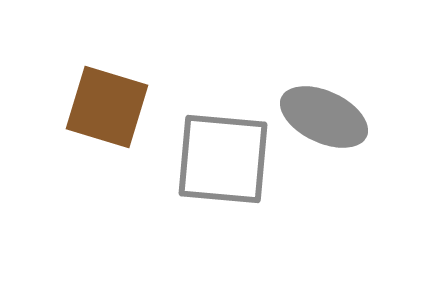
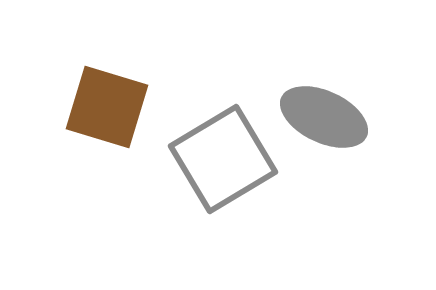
gray square: rotated 36 degrees counterclockwise
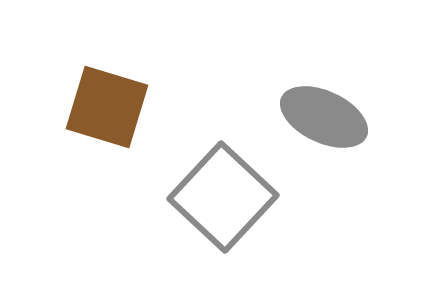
gray square: moved 38 px down; rotated 16 degrees counterclockwise
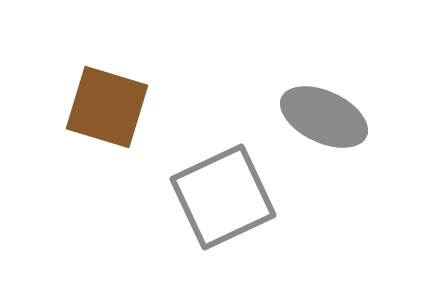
gray square: rotated 22 degrees clockwise
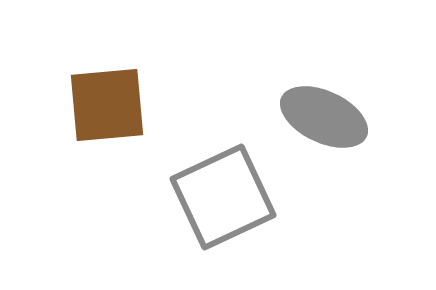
brown square: moved 2 px up; rotated 22 degrees counterclockwise
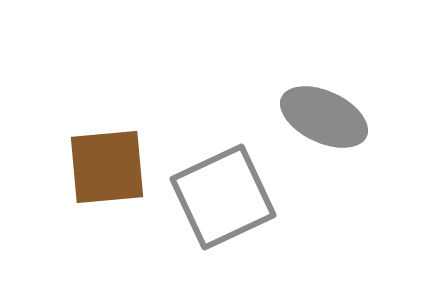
brown square: moved 62 px down
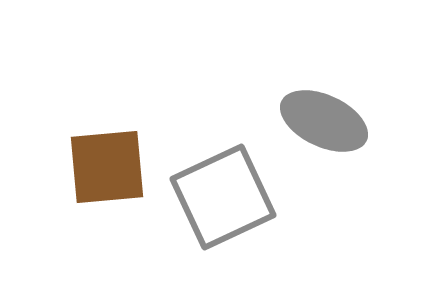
gray ellipse: moved 4 px down
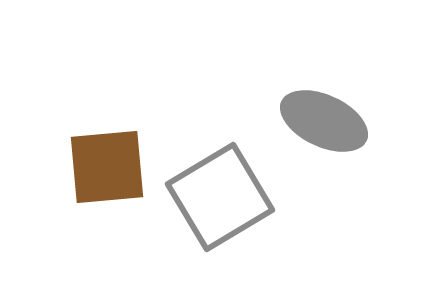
gray square: moved 3 px left; rotated 6 degrees counterclockwise
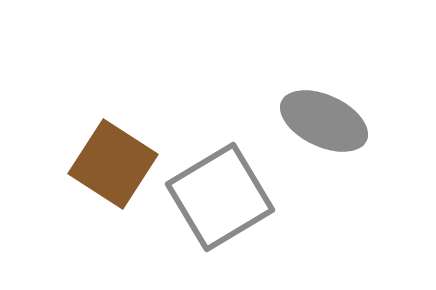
brown square: moved 6 px right, 3 px up; rotated 38 degrees clockwise
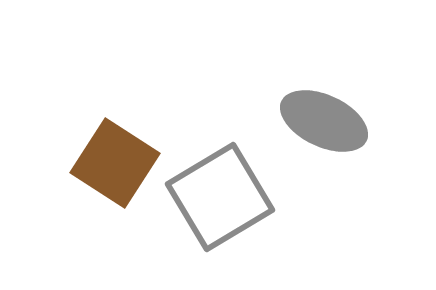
brown square: moved 2 px right, 1 px up
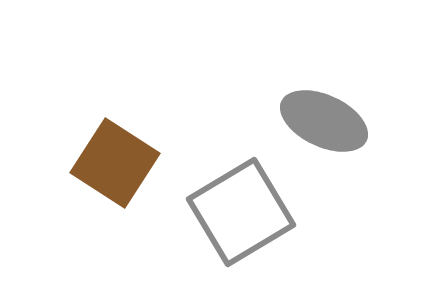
gray square: moved 21 px right, 15 px down
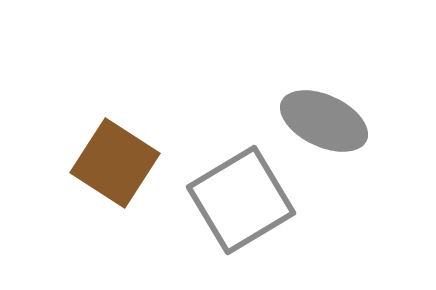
gray square: moved 12 px up
